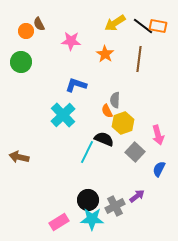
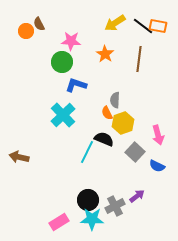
green circle: moved 41 px right
orange semicircle: moved 2 px down
blue semicircle: moved 2 px left, 3 px up; rotated 91 degrees counterclockwise
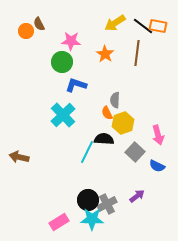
brown line: moved 2 px left, 6 px up
black semicircle: rotated 18 degrees counterclockwise
gray cross: moved 8 px left, 2 px up
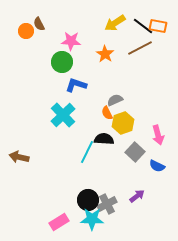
brown line: moved 3 px right, 5 px up; rotated 55 degrees clockwise
gray semicircle: rotated 63 degrees clockwise
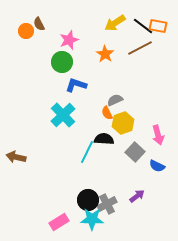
pink star: moved 2 px left, 1 px up; rotated 24 degrees counterclockwise
brown arrow: moved 3 px left
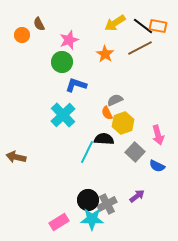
orange circle: moved 4 px left, 4 px down
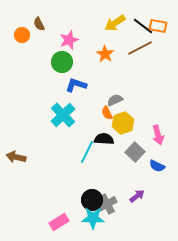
black circle: moved 4 px right
cyan star: moved 1 px right, 1 px up
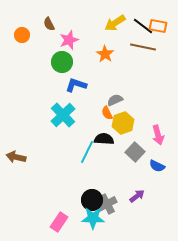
brown semicircle: moved 10 px right
brown line: moved 3 px right, 1 px up; rotated 40 degrees clockwise
pink rectangle: rotated 24 degrees counterclockwise
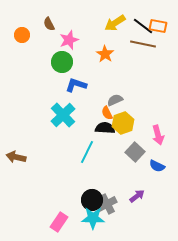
brown line: moved 3 px up
black semicircle: moved 1 px right, 11 px up
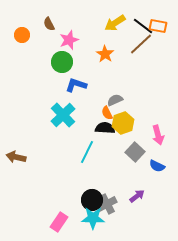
brown line: moved 2 px left; rotated 55 degrees counterclockwise
